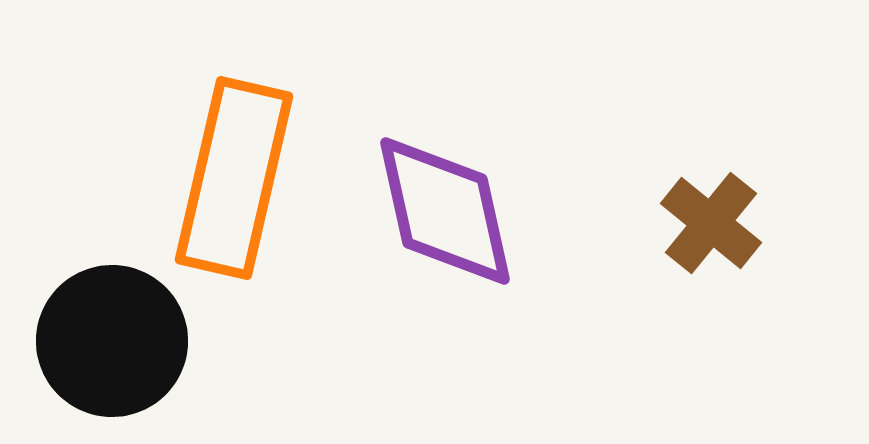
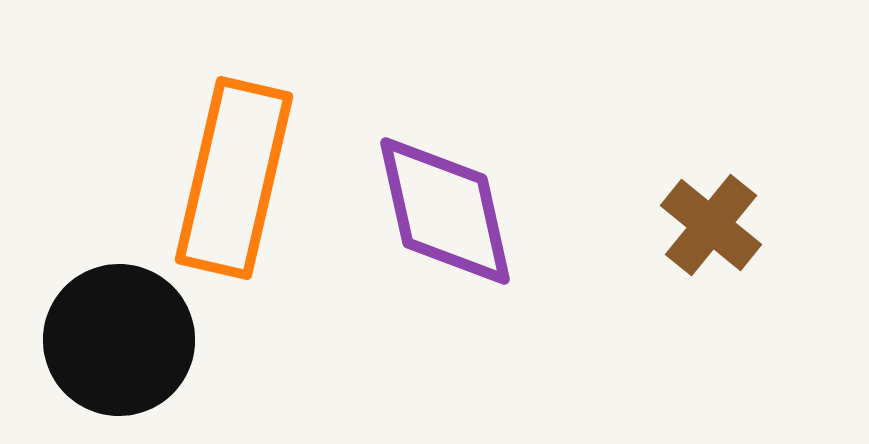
brown cross: moved 2 px down
black circle: moved 7 px right, 1 px up
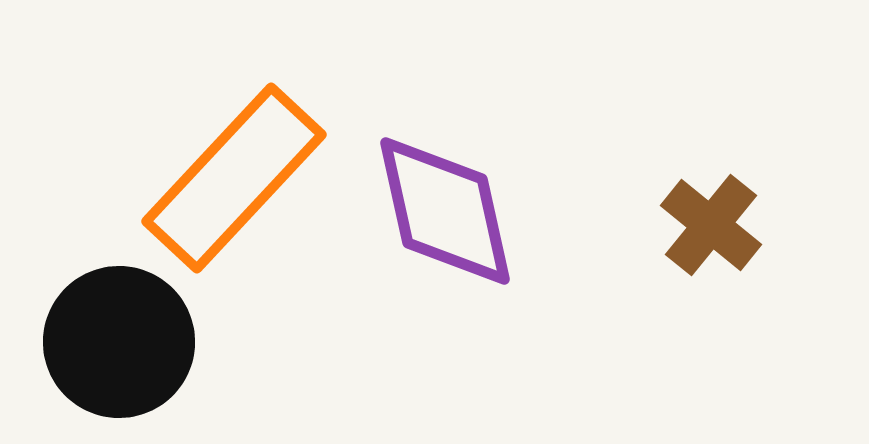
orange rectangle: rotated 30 degrees clockwise
black circle: moved 2 px down
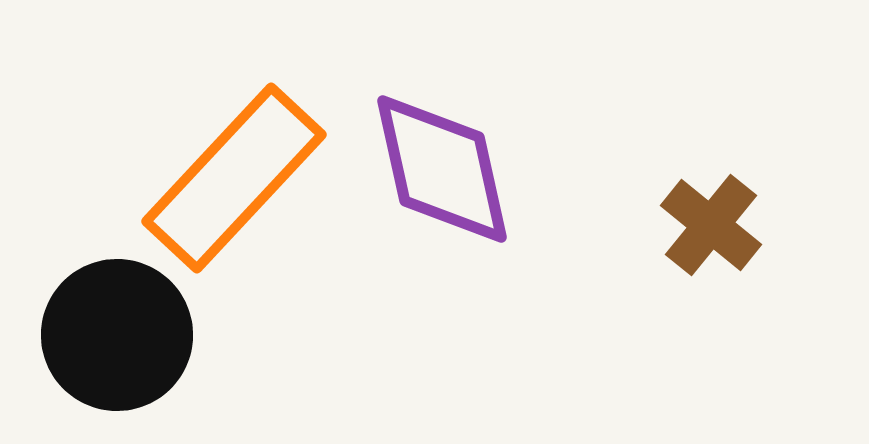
purple diamond: moved 3 px left, 42 px up
black circle: moved 2 px left, 7 px up
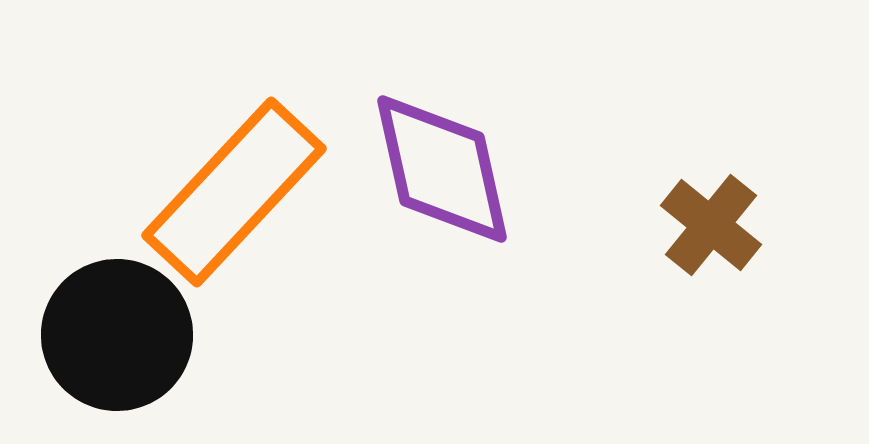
orange rectangle: moved 14 px down
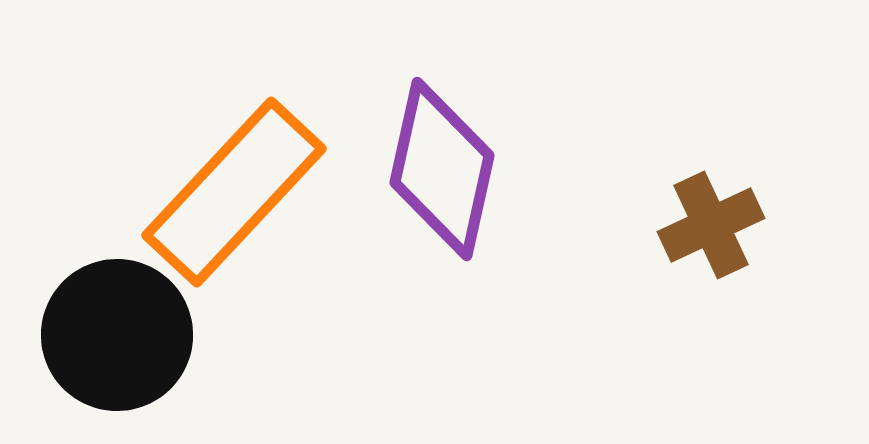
purple diamond: rotated 25 degrees clockwise
brown cross: rotated 26 degrees clockwise
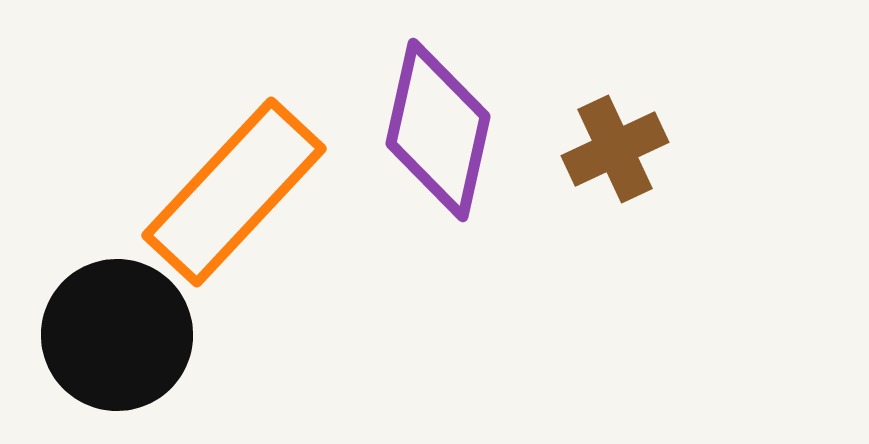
purple diamond: moved 4 px left, 39 px up
brown cross: moved 96 px left, 76 px up
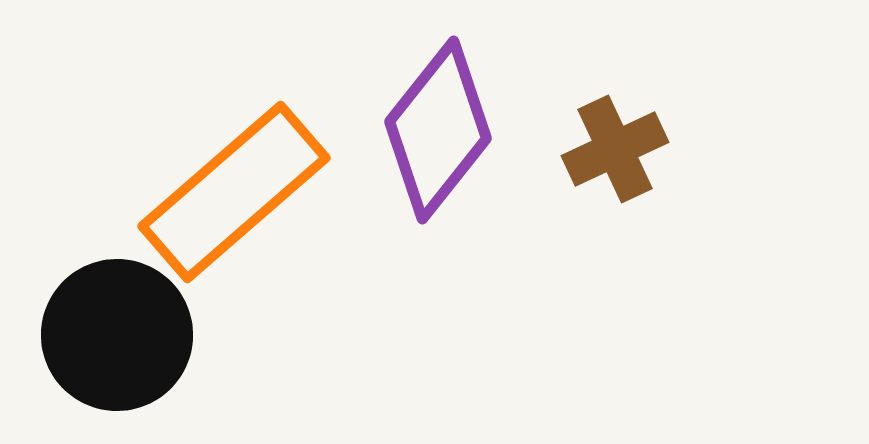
purple diamond: rotated 26 degrees clockwise
orange rectangle: rotated 6 degrees clockwise
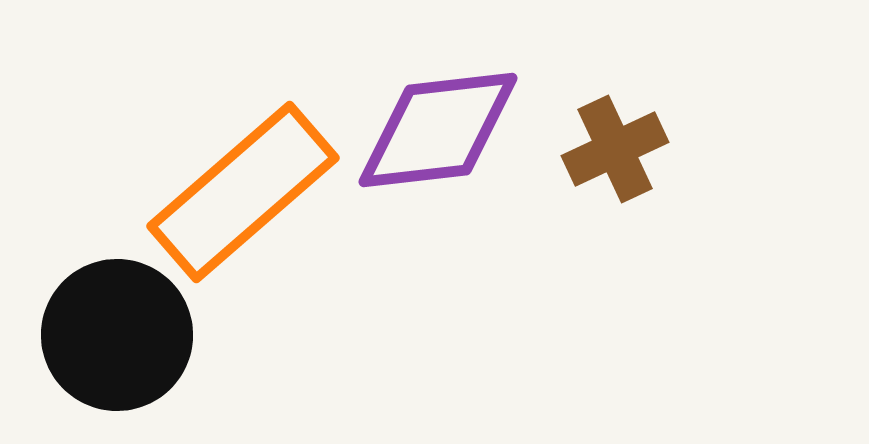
purple diamond: rotated 45 degrees clockwise
orange rectangle: moved 9 px right
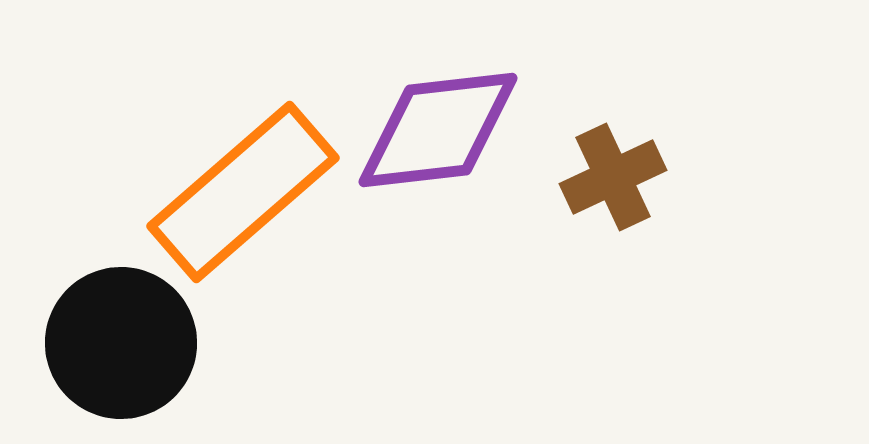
brown cross: moved 2 px left, 28 px down
black circle: moved 4 px right, 8 px down
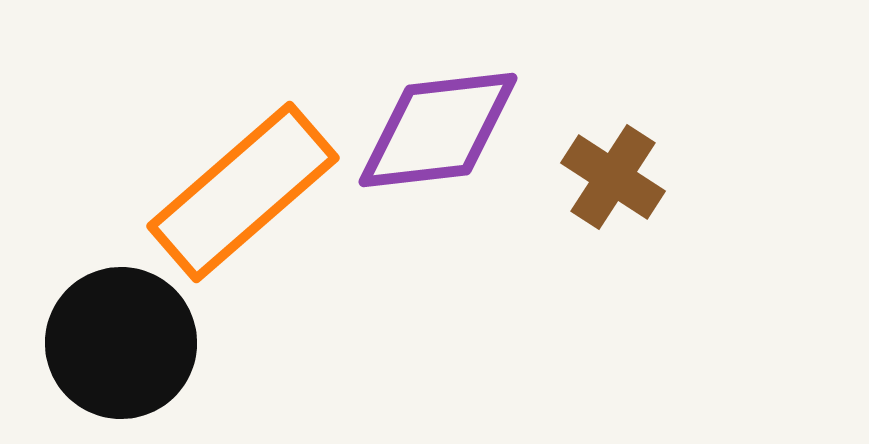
brown cross: rotated 32 degrees counterclockwise
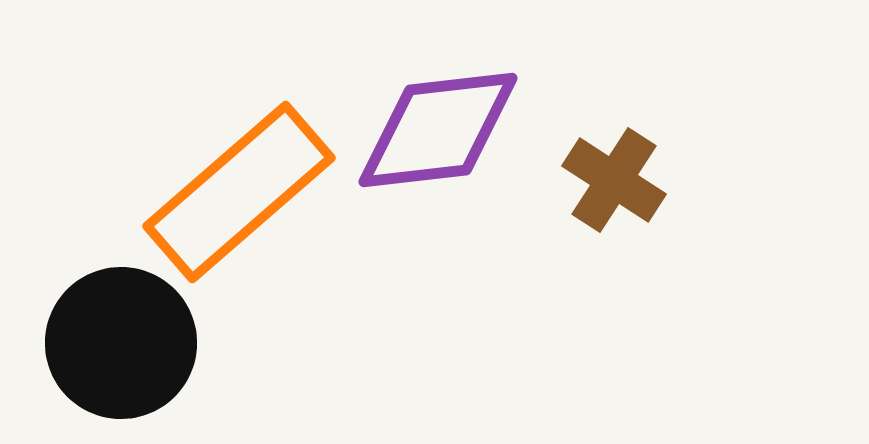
brown cross: moved 1 px right, 3 px down
orange rectangle: moved 4 px left
